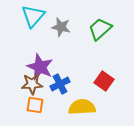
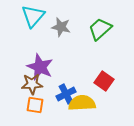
blue cross: moved 6 px right, 10 px down
yellow semicircle: moved 4 px up
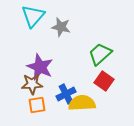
green trapezoid: moved 25 px down
orange square: moved 2 px right; rotated 18 degrees counterclockwise
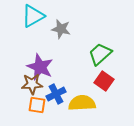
cyan triangle: rotated 20 degrees clockwise
gray star: moved 2 px down
blue cross: moved 10 px left
orange square: rotated 18 degrees clockwise
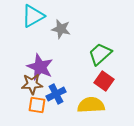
yellow semicircle: moved 9 px right, 2 px down
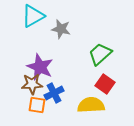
red square: moved 1 px right, 3 px down
blue cross: moved 2 px left, 1 px up
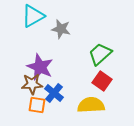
red square: moved 3 px left, 3 px up
blue cross: rotated 24 degrees counterclockwise
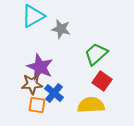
green trapezoid: moved 4 px left
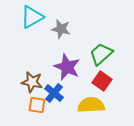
cyan triangle: moved 1 px left, 1 px down
green trapezoid: moved 5 px right
purple star: moved 27 px right
brown star: moved 2 px up; rotated 15 degrees clockwise
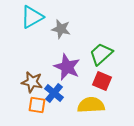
red square: rotated 12 degrees counterclockwise
